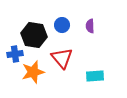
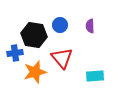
blue circle: moved 2 px left
blue cross: moved 1 px up
orange star: moved 2 px right
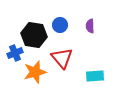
blue cross: rotated 14 degrees counterclockwise
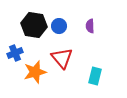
blue circle: moved 1 px left, 1 px down
black hexagon: moved 10 px up
cyan rectangle: rotated 72 degrees counterclockwise
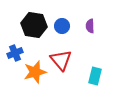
blue circle: moved 3 px right
red triangle: moved 1 px left, 2 px down
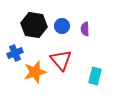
purple semicircle: moved 5 px left, 3 px down
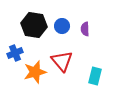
red triangle: moved 1 px right, 1 px down
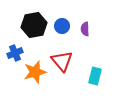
black hexagon: rotated 20 degrees counterclockwise
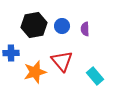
blue cross: moved 4 px left; rotated 21 degrees clockwise
cyan rectangle: rotated 54 degrees counterclockwise
